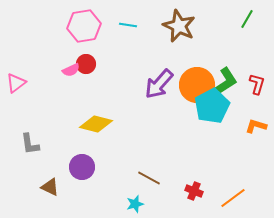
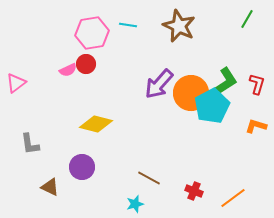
pink hexagon: moved 8 px right, 7 px down
pink semicircle: moved 3 px left
orange circle: moved 6 px left, 8 px down
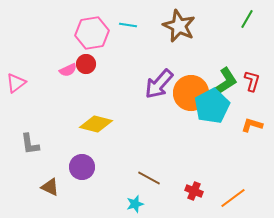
red L-shape: moved 5 px left, 3 px up
orange L-shape: moved 4 px left, 1 px up
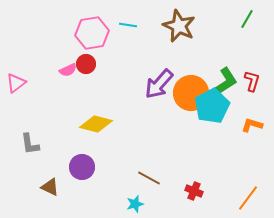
orange line: moved 15 px right; rotated 16 degrees counterclockwise
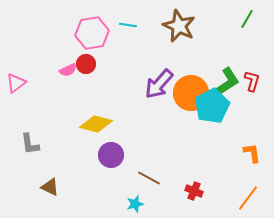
green L-shape: moved 2 px right
orange L-shape: moved 28 px down; rotated 65 degrees clockwise
purple circle: moved 29 px right, 12 px up
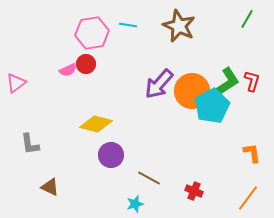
orange circle: moved 1 px right, 2 px up
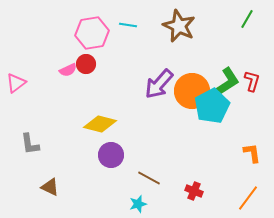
yellow diamond: moved 4 px right
cyan star: moved 3 px right
